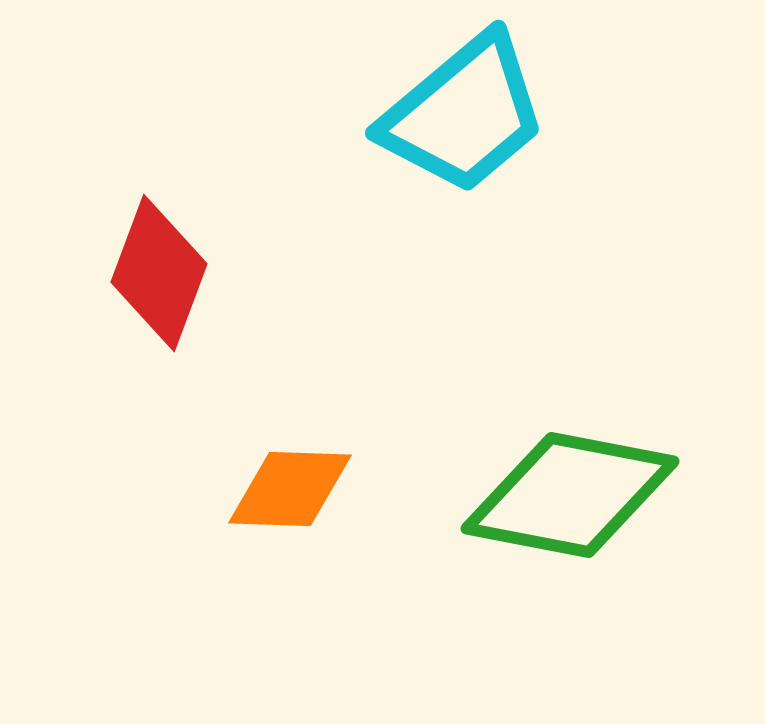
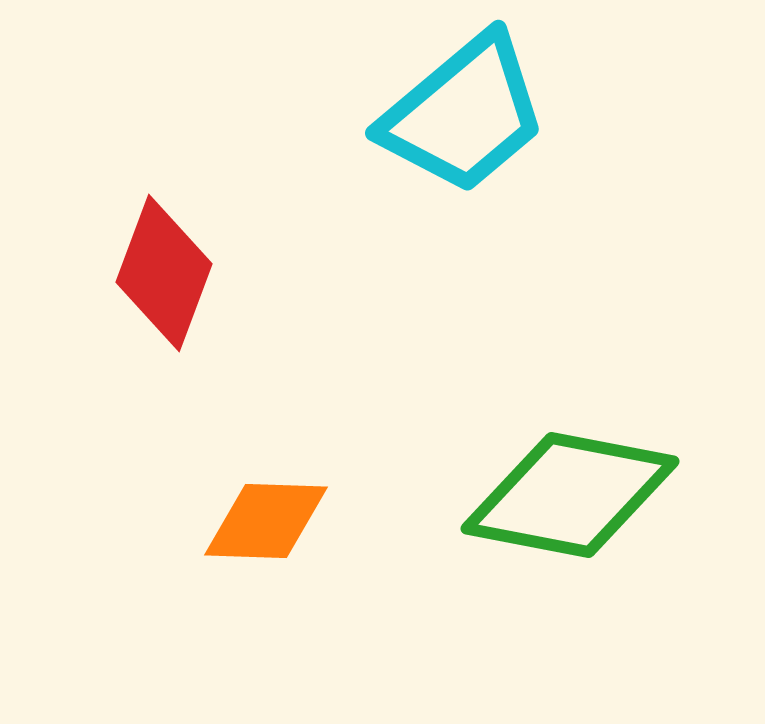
red diamond: moved 5 px right
orange diamond: moved 24 px left, 32 px down
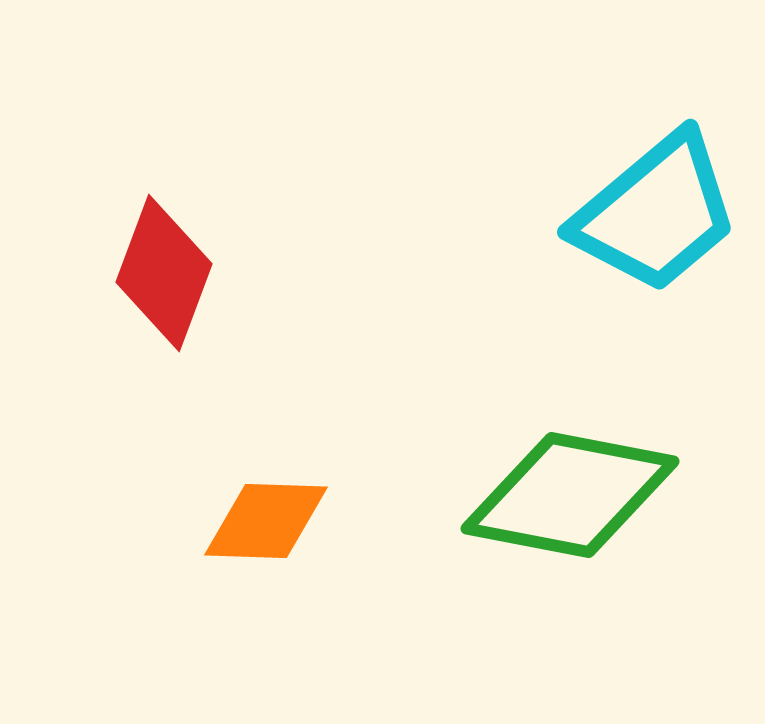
cyan trapezoid: moved 192 px right, 99 px down
